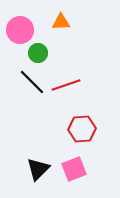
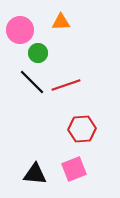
black triangle: moved 3 px left, 5 px down; rotated 50 degrees clockwise
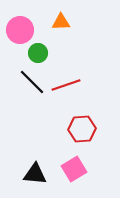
pink square: rotated 10 degrees counterclockwise
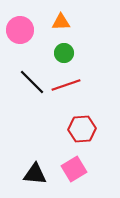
green circle: moved 26 px right
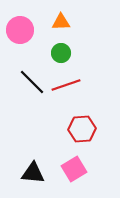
green circle: moved 3 px left
black triangle: moved 2 px left, 1 px up
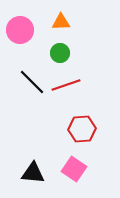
green circle: moved 1 px left
pink square: rotated 25 degrees counterclockwise
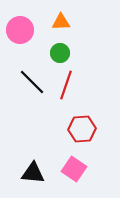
red line: rotated 52 degrees counterclockwise
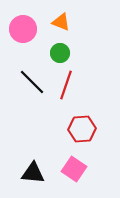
orange triangle: rotated 24 degrees clockwise
pink circle: moved 3 px right, 1 px up
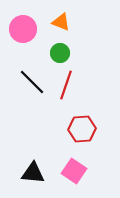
pink square: moved 2 px down
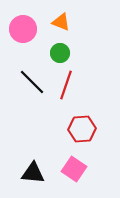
pink square: moved 2 px up
